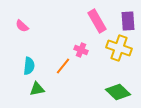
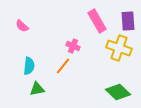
pink cross: moved 8 px left, 4 px up
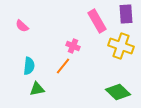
purple rectangle: moved 2 px left, 7 px up
yellow cross: moved 2 px right, 2 px up
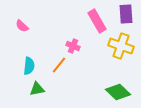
orange line: moved 4 px left, 1 px up
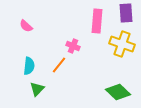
purple rectangle: moved 1 px up
pink rectangle: rotated 35 degrees clockwise
pink semicircle: moved 4 px right
yellow cross: moved 1 px right, 2 px up
green triangle: rotated 35 degrees counterclockwise
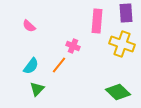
pink semicircle: moved 3 px right
cyan semicircle: moved 2 px right; rotated 30 degrees clockwise
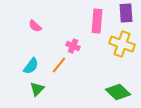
pink semicircle: moved 6 px right
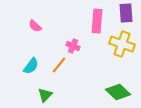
green triangle: moved 8 px right, 6 px down
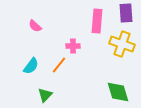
pink cross: rotated 24 degrees counterclockwise
green diamond: rotated 30 degrees clockwise
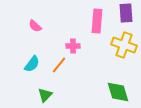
yellow cross: moved 2 px right, 1 px down
cyan semicircle: moved 1 px right, 2 px up
